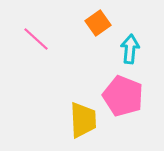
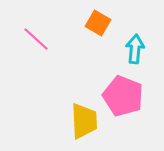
orange square: rotated 25 degrees counterclockwise
cyan arrow: moved 5 px right
yellow trapezoid: moved 1 px right, 1 px down
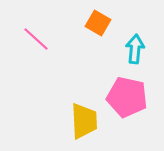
pink pentagon: moved 4 px right, 1 px down; rotated 9 degrees counterclockwise
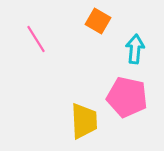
orange square: moved 2 px up
pink line: rotated 16 degrees clockwise
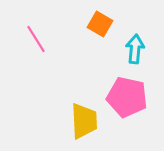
orange square: moved 2 px right, 3 px down
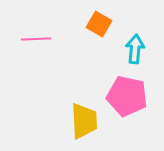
orange square: moved 1 px left
pink line: rotated 60 degrees counterclockwise
pink pentagon: moved 1 px up
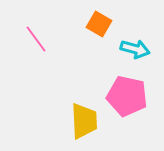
pink line: rotated 56 degrees clockwise
cyan arrow: rotated 100 degrees clockwise
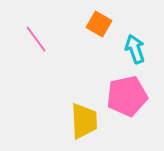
cyan arrow: rotated 124 degrees counterclockwise
pink pentagon: rotated 24 degrees counterclockwise
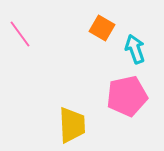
orange square: moved 3 px right, 4 px down
pink line: moved 16 px left, 5 px up
yellow trapezoid: moved 12 px left, 4 px down
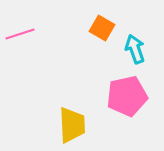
pink line: rotated 72 degrees counterclockwise
